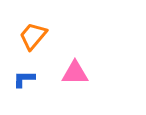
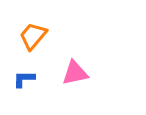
pink triangle: rotated 12 degrees counterclockwise
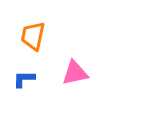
orange trapezoid: rotated 28 degrees counterclockwise
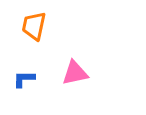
orange trapezoid: moved 1 px right, 10 px up
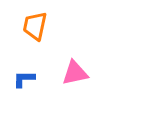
orange trapezoid: moved 1 px right
